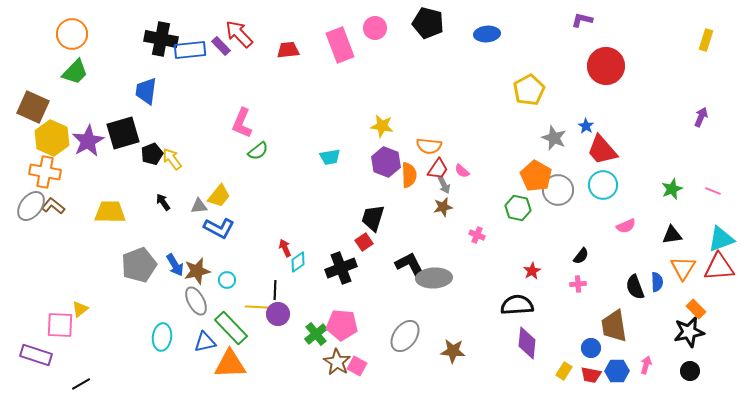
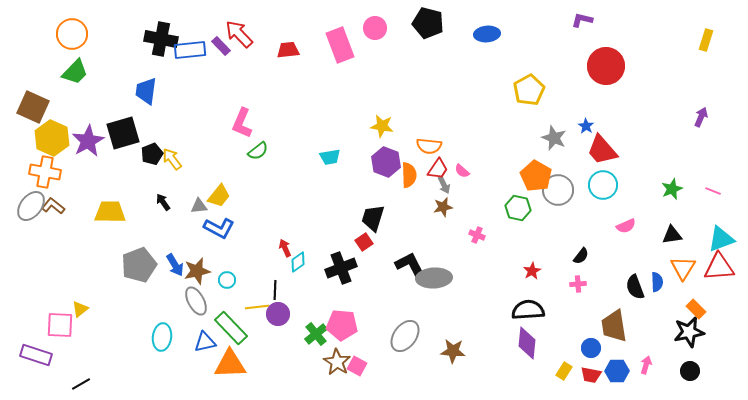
black semicircle at (517, 305): moved 11 px right, 5 px down
yellow line at (257, 307): rotated 10 degrees counterclockwise
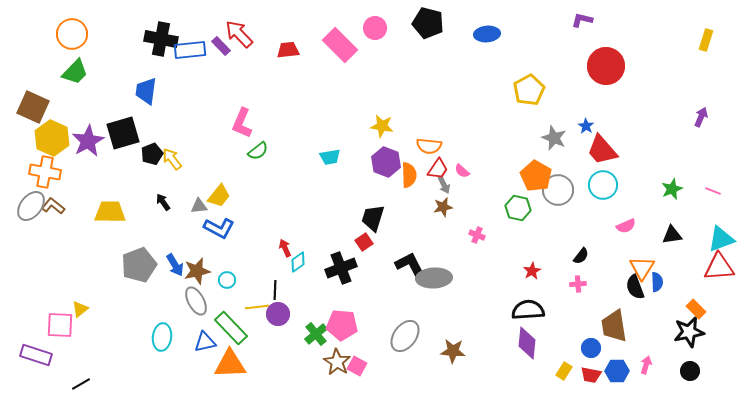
pink rectangle at (340, 45): rotated 24 degrees counterclockwise
orange triangle at (683, 268): moved 41 px left
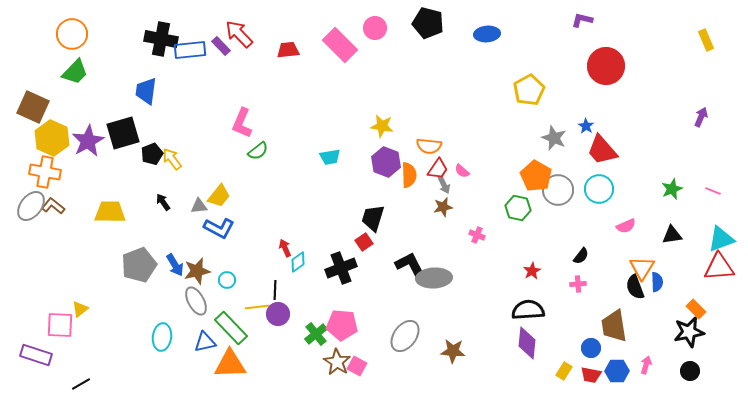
yellow rectangle at (706, 40): rotated 40 degrees counterclockwise
cyan circle at (603, 185): moved 4 px left, 4 px down
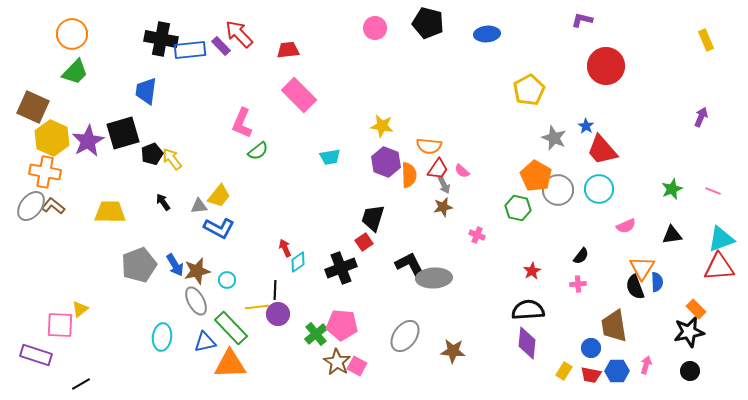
pink rectangle at (340, 45): moved 41 px left, 50 px down
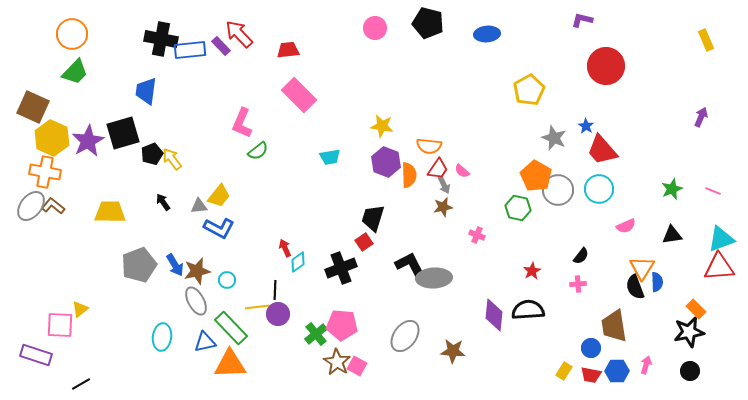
purple diamond at (527, 343): moved 33 px left, 28 px up
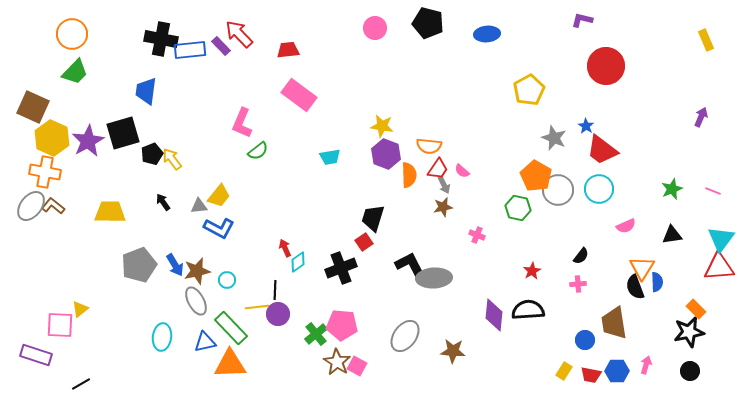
pink rectangle at (299, 95): rotated 8 degrees counterclockwise
red trapezoid at (602, 150): rotated 12 degrees counterclockwise
purple hexagon at (386, 162): moved 8 px up
cyan triangle at (721, 239): rotated 32 degrees counterclockwise
brown trapezoid at (614, 326): moved 3 px up
blue circle at (591, 348): moved 6 px left, 8 px up
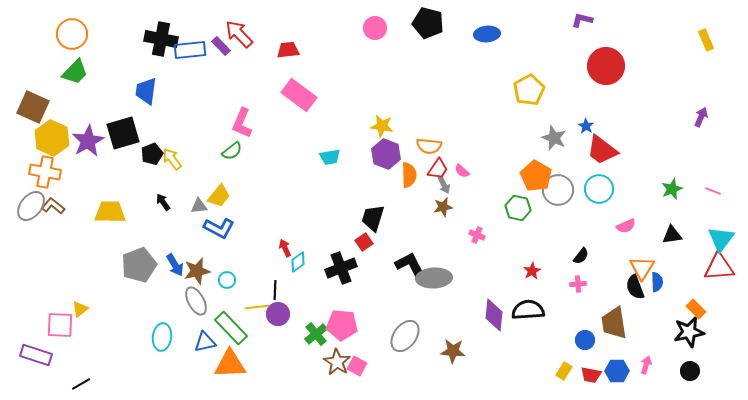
green semicircle at (258, 151): moved 26 px left
